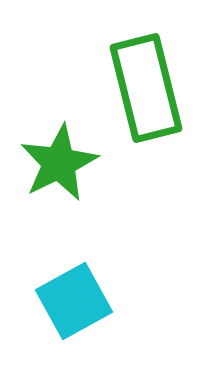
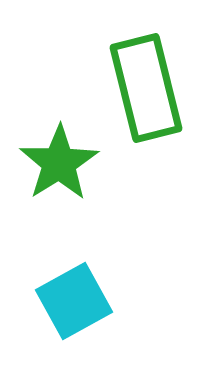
green star: rotated 6 degrees counterclockwise
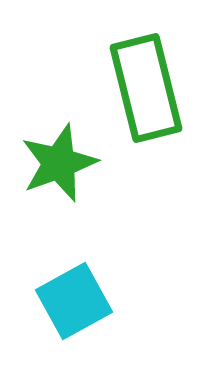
green star: rotated 12 degrees clockwise
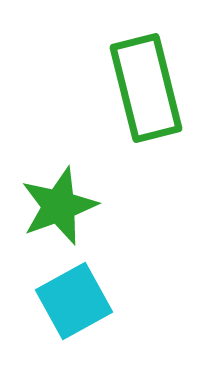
green star: moved 43 px down
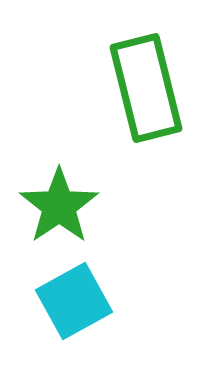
green star: rotated 14 degrees counterclockwise
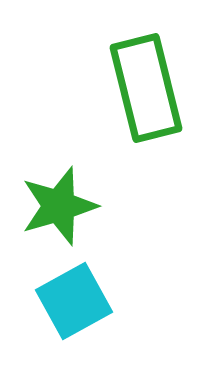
green star: rotated 18 degrees clockwise
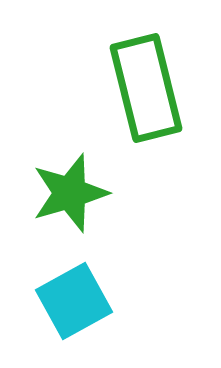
green star: moved 11 px right, 13 px up
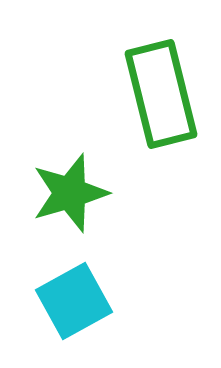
green rectangle: moved 15 px right, 6 px down
